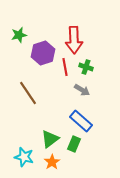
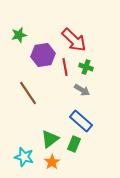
red arrow: rotated 44 degrees counterclockwise
purple hexagon: moved 2 px down; rotated 10 degrees clockwise
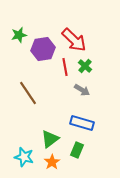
purple hexagon: moved 6 px up
green cross: moved 1 px left, 1 px up; rotated 24 degrees clockwise
blue rectangle: moved 1 px right, 2 px down; rotated 25 degrees counterclockwise
green rectangle: moved 3 px right, 6 px down
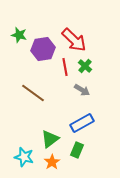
green star: rotated 28 degrees clockwise
brown line: moved 5 px right; rotated 20 degrees counterclockwise
blue rectangle: rotated 45 degrees counterclockwise
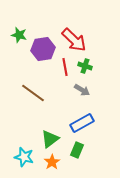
green cross: rotated 24 degrees counterclockwise
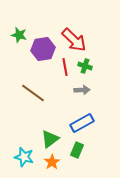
gray arrow: rotated 35 degrees counterclockwise
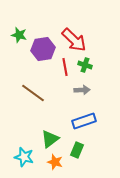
green cross: moved 1 px up
blue rectangle: moved 2 px right, 2 px up; rotated 10 degrees clockwise
orange star: moved 3 px right; rotated 21 degrees counterclockwise
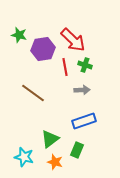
red arrow: moved 1 px left
